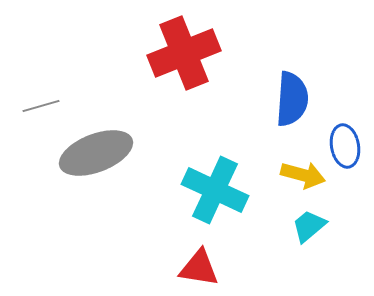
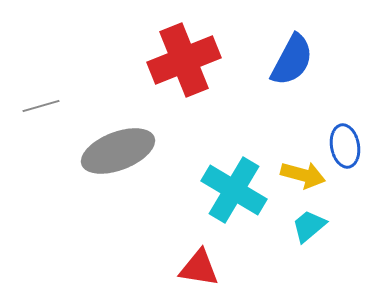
red cross: moved 7 px down
blue semicircle: moved 39 px up; rotated 24 degrees clockwise
gray ellipse: moved 22 px right, 2 px up
cyan cross: moved 19 px right; rotated 6 degrees clockwise
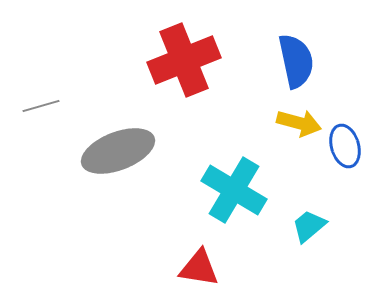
blue semicircle: moved 4 px right, 1 px down; rotated 40 degrees counterclockwise
blue ellipse: rotated 6 degrees counterclockwise
yellow arrow: moved 4 px left, 52 px up
